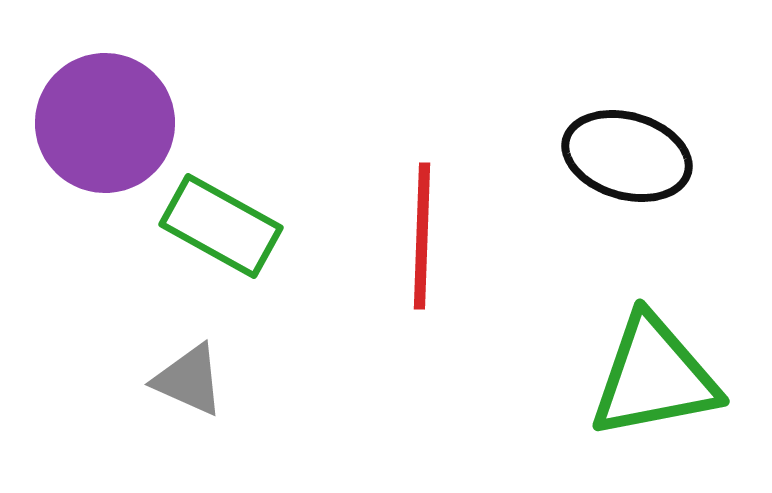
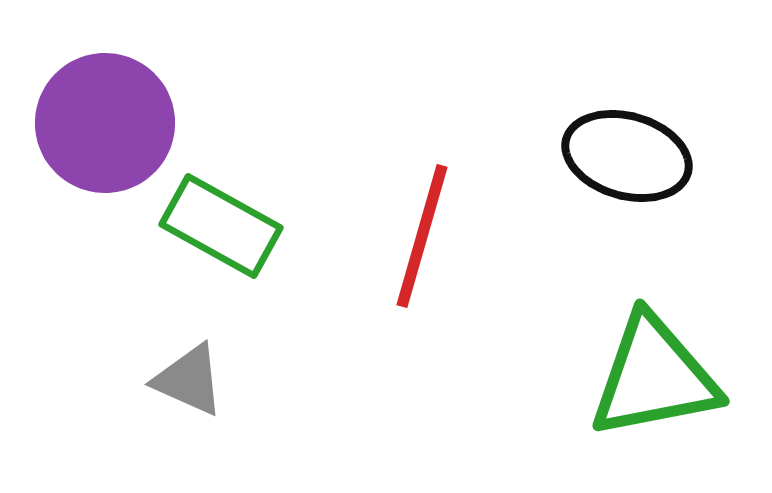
red line: rotated 14 degrees clockwise
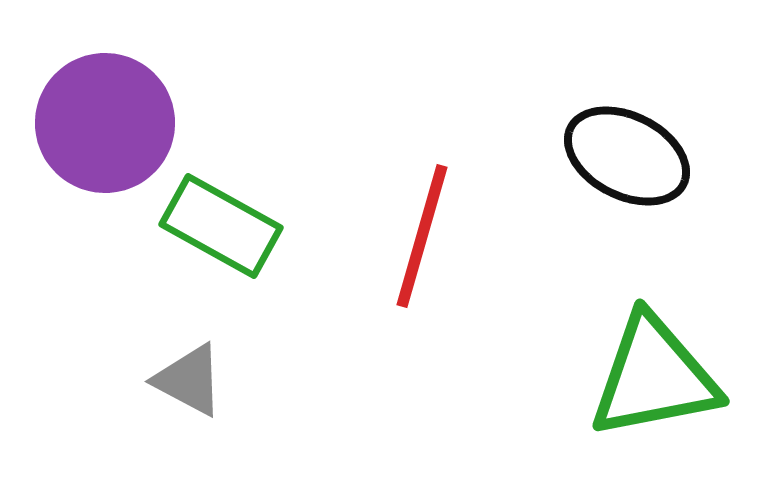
black ellipse: rotated 11 degrees clockwise
gray triangle: rotated 4 degrees clockwise
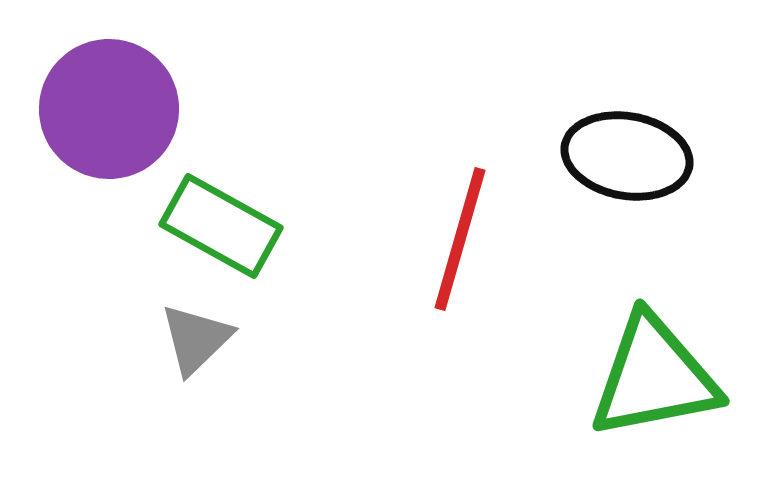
purple circle: moved 4 px right, 14 px up
black ellipse: rotated 17 degrees counterclockwise
red line: moved 38 px right, 3 px down
gray triangle: moved 7 px right, 41 px up; rotated 48 degrees clockwise
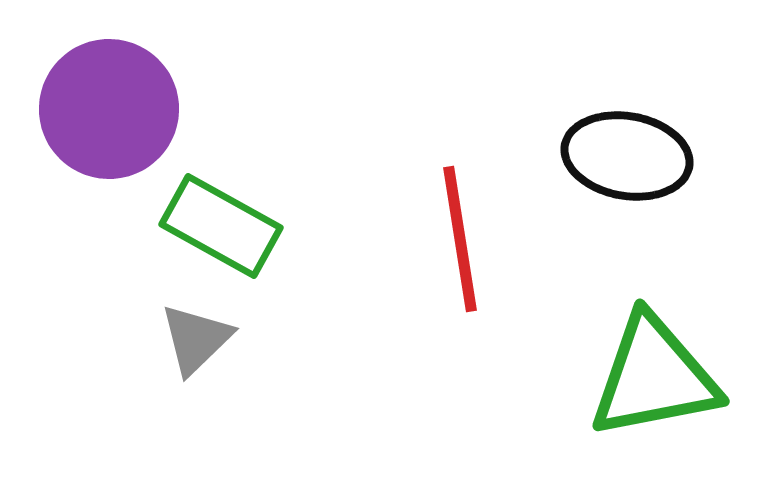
red line: rotated 25 degrees counterclockwise
